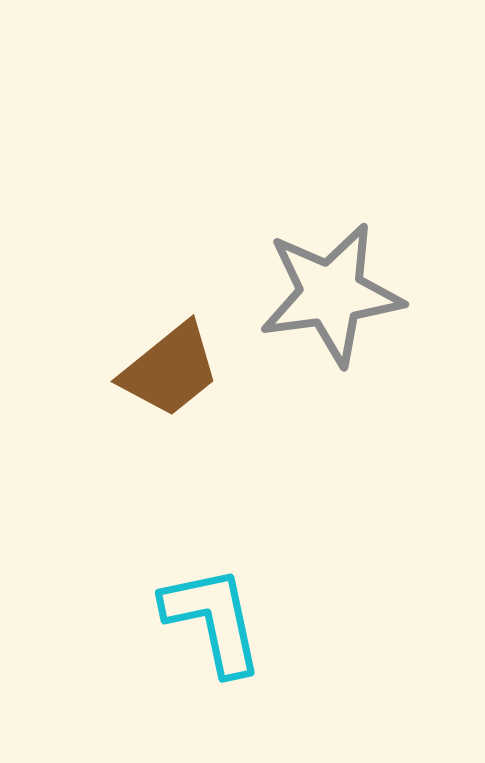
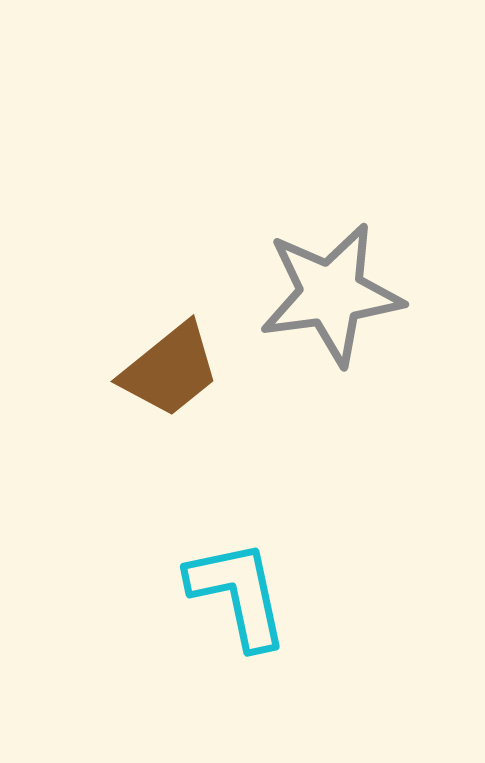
cyan L-shape: moved 25 px right, 26 px up
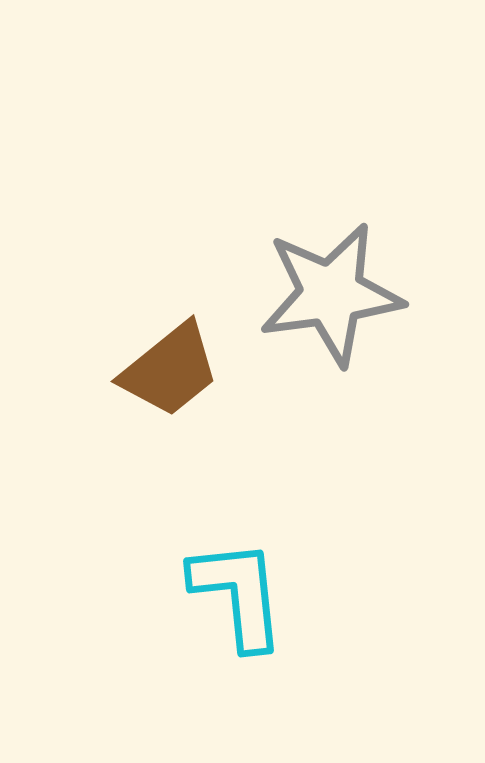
cyan L-shape: rotated 6 degrees clockwise
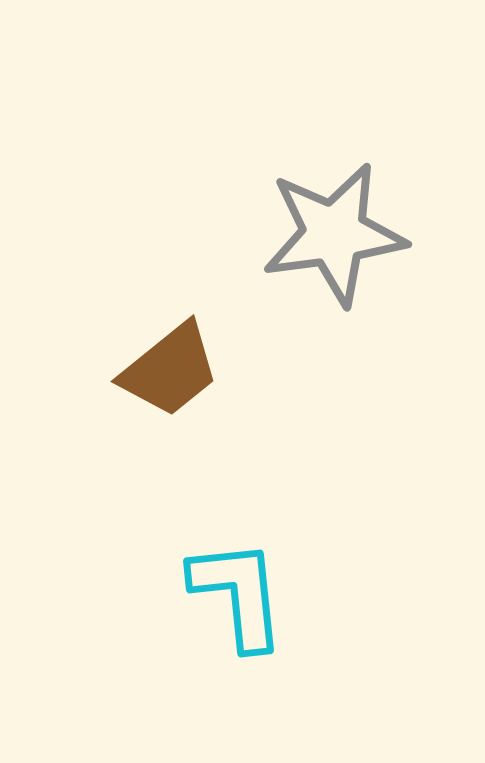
gray star: moved 3 px right, 60 px up
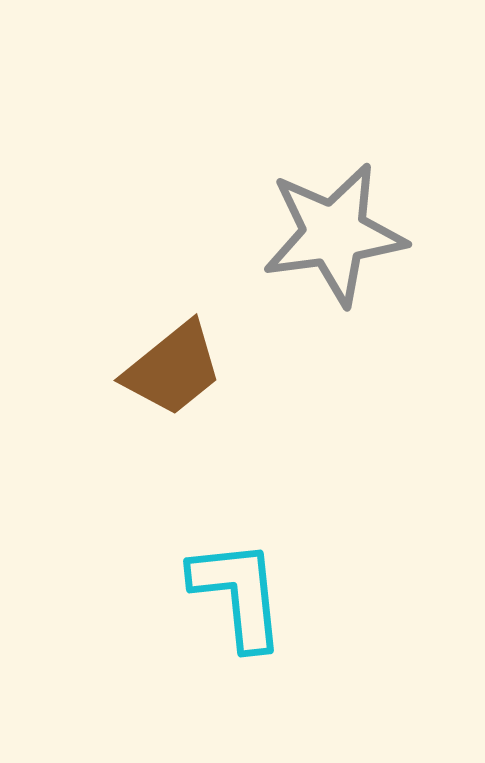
brown trapezoid: moved 3 px right, 1 px up
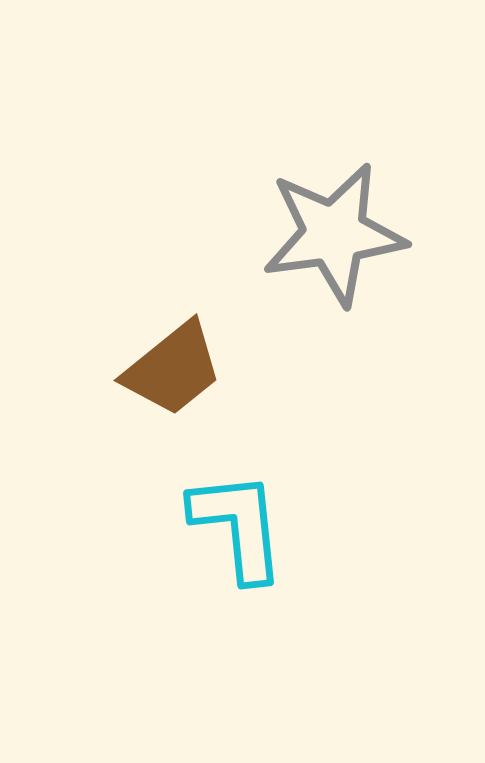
cyan L-shape: moved 68 px up
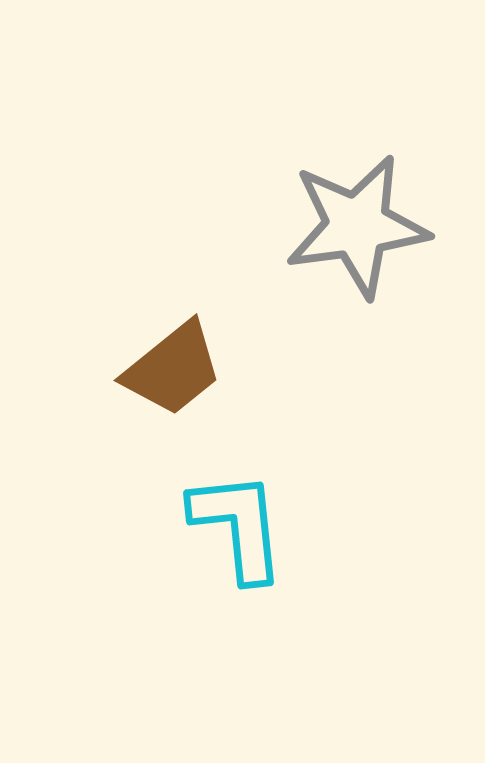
gray star: moved 23 px right, 8 px up
